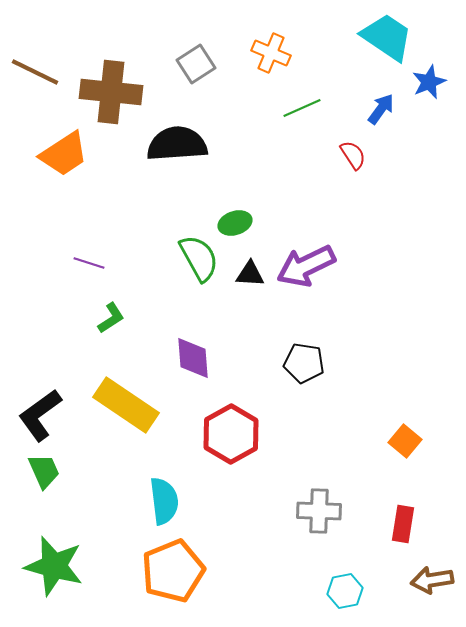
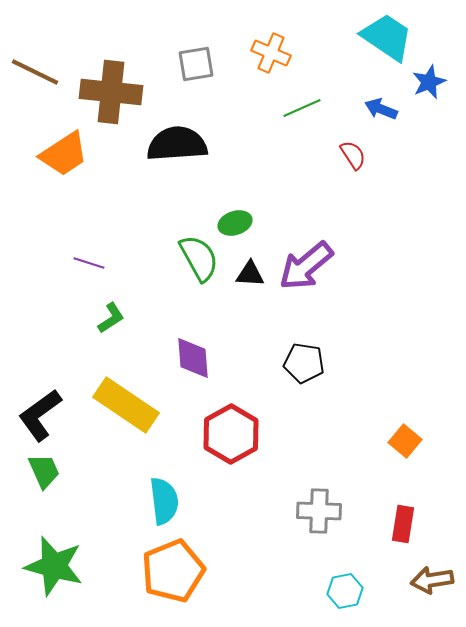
gray square: rotated 24 degrees clockwise
blue arrow: rotated 104 degrees counterclockwise
purple arrow: rotated 14 degrees counterclockwise
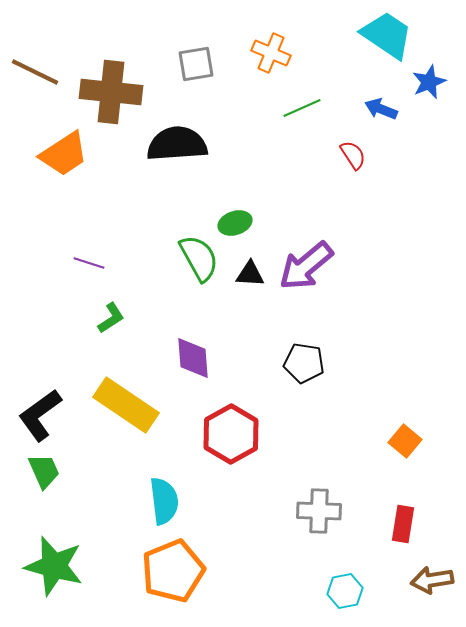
cyan trapezoid: moved 2 px up
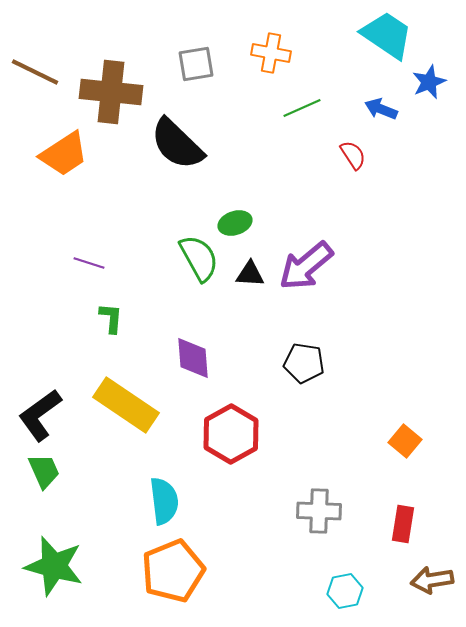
orange cross: rotated 12 degrees counterclockwise
black semicircle: rotated 132 degrees counterclockwise
green L-shape: rotated 52 degrees counterclockwise
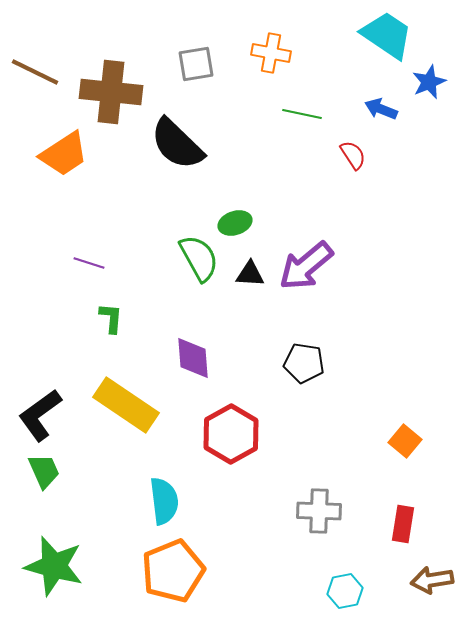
green line: moved 6 px down; rotated 36 degrees clockwise
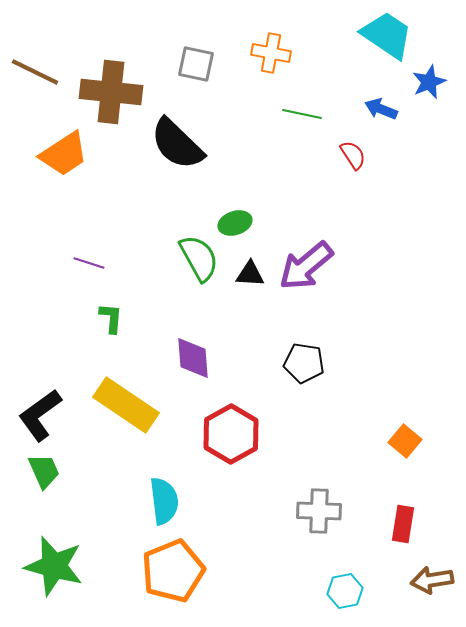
gray square: rotated 21 degrees clockwise
